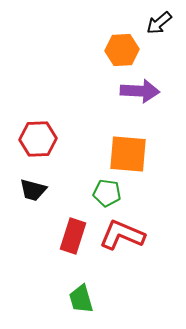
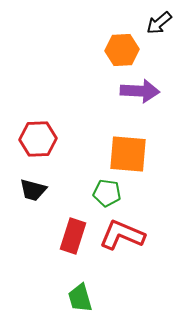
green trapezoid: moved 1 px left, 1 px up
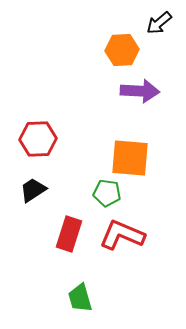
orange square: moved 2 px right, 4 px down
black trapezoid: rotated 132 degrees clockwise
red rectangle: moved 4 px left, 2 px up
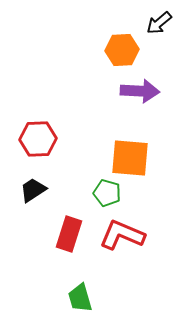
green pentagon: rotated 8 degrees clockwise
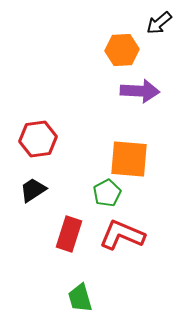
red hexagon: rotated 6 degrees counterclockwise
orange square: moved 1 px left, 1 px down
green pentagon: rotated 28 degrees clockwise
